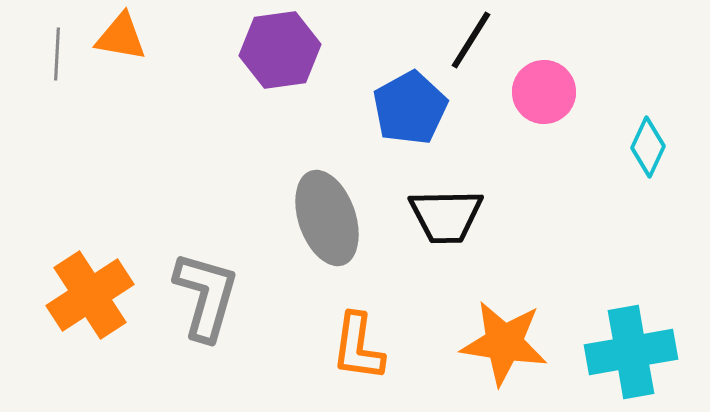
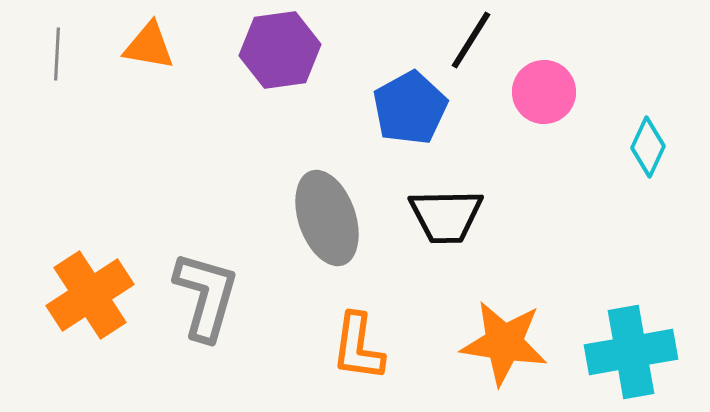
orange triangle: moved 28 px right, 9 px down
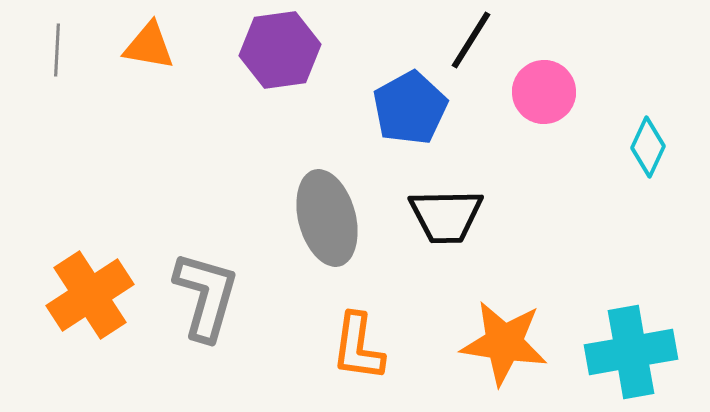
gray line: moved 4 px up
gray ellipse: rotated 4 degrees clockwise
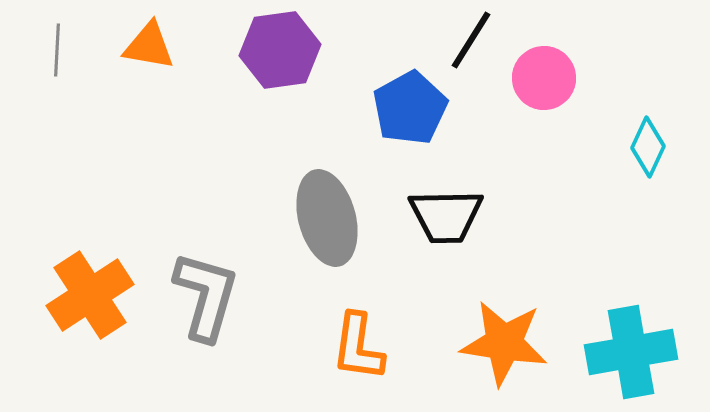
pink circle: moved 14 px up
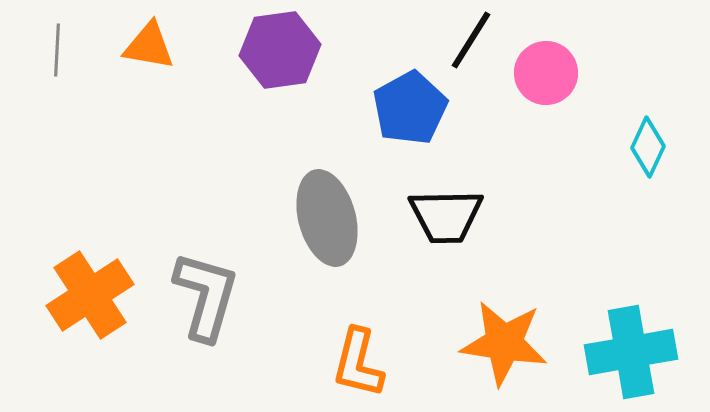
pink circle: moved 2 px right, 5 px up
orange L-shape: moved 16 px down; rotated 6 degrees clockwise
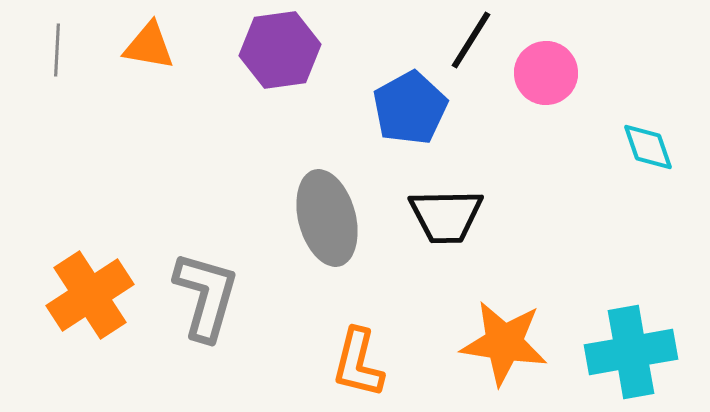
cyan diamond: rotated 44 degrees counterclockwise
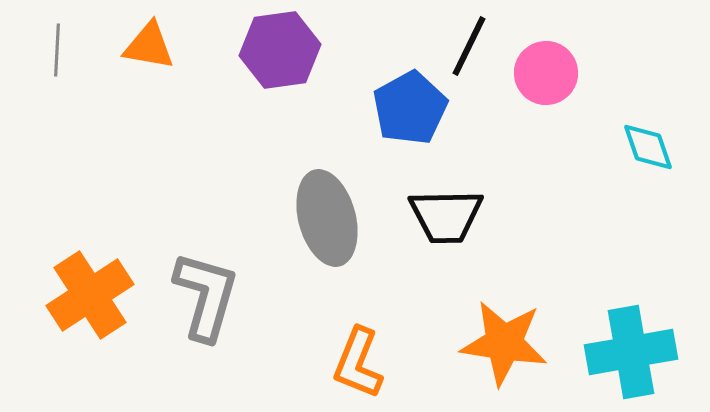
black line: moved 2 px left, 6 px down; rotated 6 degrees counterclockwise
orange L-shape: rotated 8 degrees clockwise
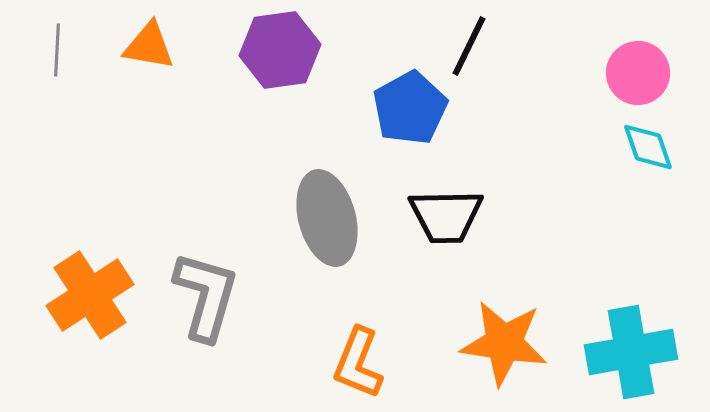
pink circle: moved 92 px right
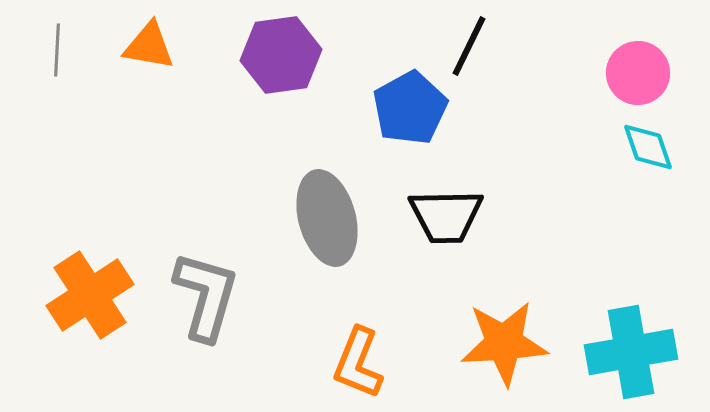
purple hexagon: moved 1 px right, 5 px down
orange star: rotated 12 degrees counterclockwise
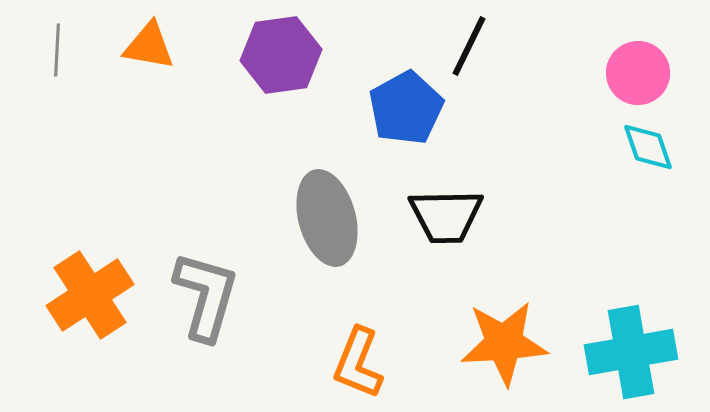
blue pentagon: moved 4 px left
